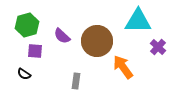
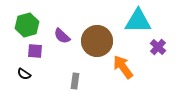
gray rectangle: moved 1 px left
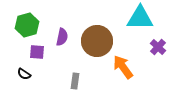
cyan triangle: moved 2 px right, 3 px up
purple semicircle: moved 1 px down; rotated 120 degrees counterclockwise
purple square: moved 2 px right, 1 px down
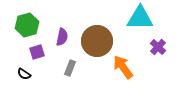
purple square: rotated 21 degrees counterclockwise
gray rectangle: moved 5 px left, 13 px up; rotated 14 degrees clockwise
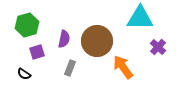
purple semicircle: moved 2 px right, 2 px down
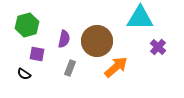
purple square: moved 2 px down; rotated 28 degrees clockwise
orange arrow: moved 7 px left; rotated 85 degrees clockwise
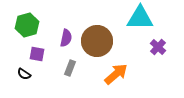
purple semicircle: moved 2 px right, 1 px up
orange arrow: moved 7 px down
